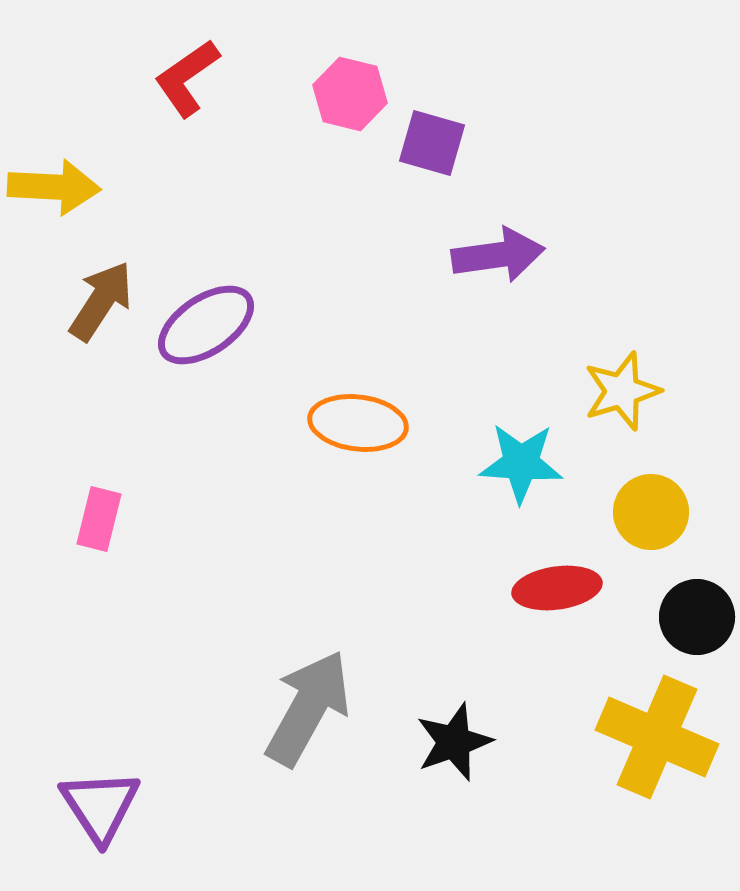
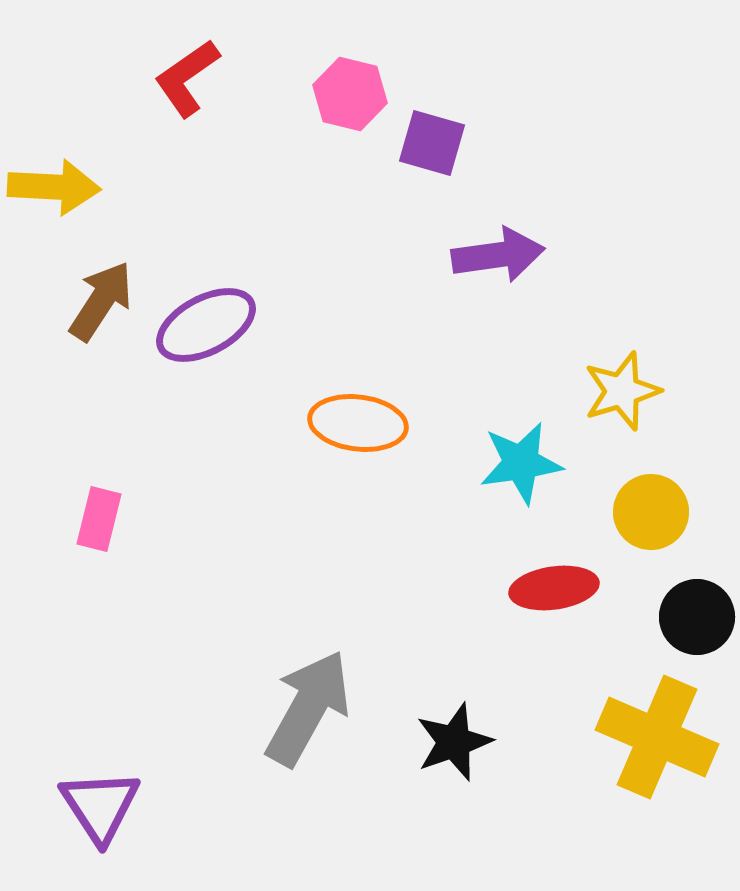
purple ellipse: rotated 6 degrees clockwise
cyan star: rotated 12 degrees counterclockwise
red ellipse: moved 3 px left
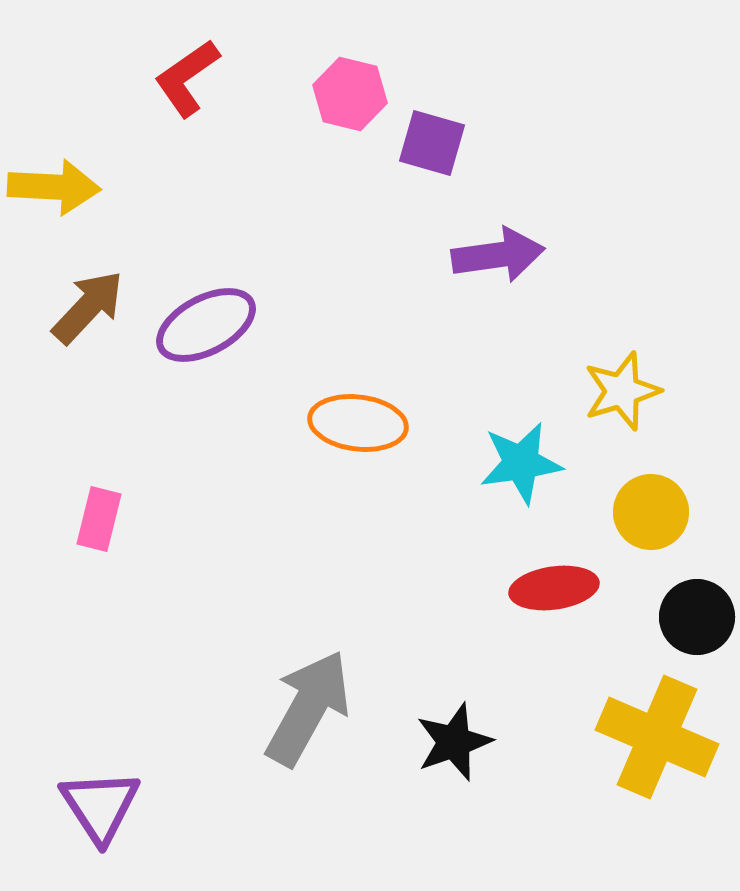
brown arrow: moved 13 px left, 6 px down; rotated 10 degrees clockwise
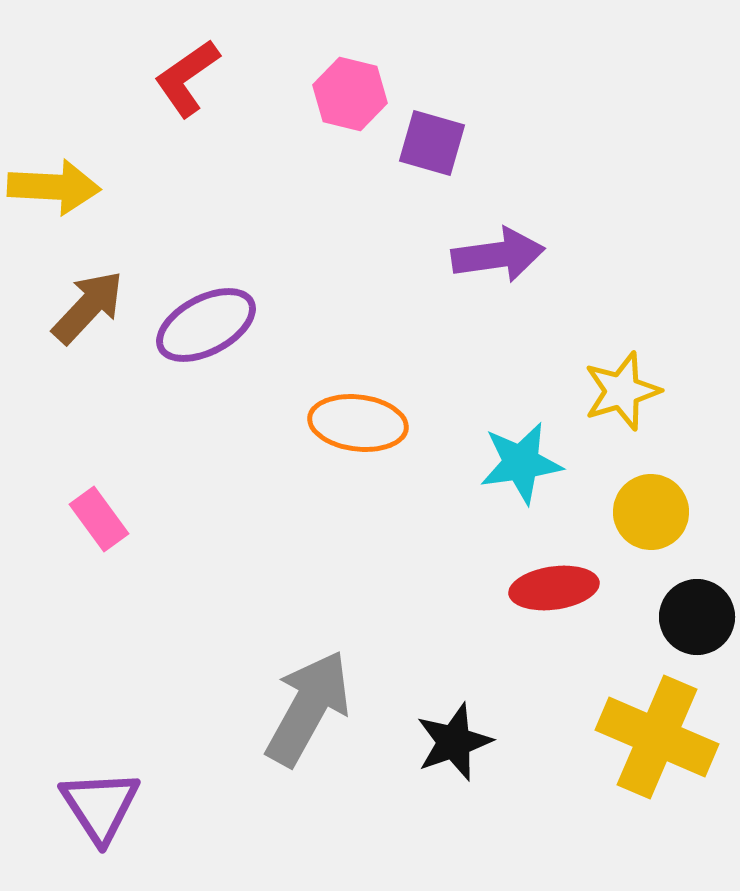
pink rectangle: rotated 50 degrees counterclockwise
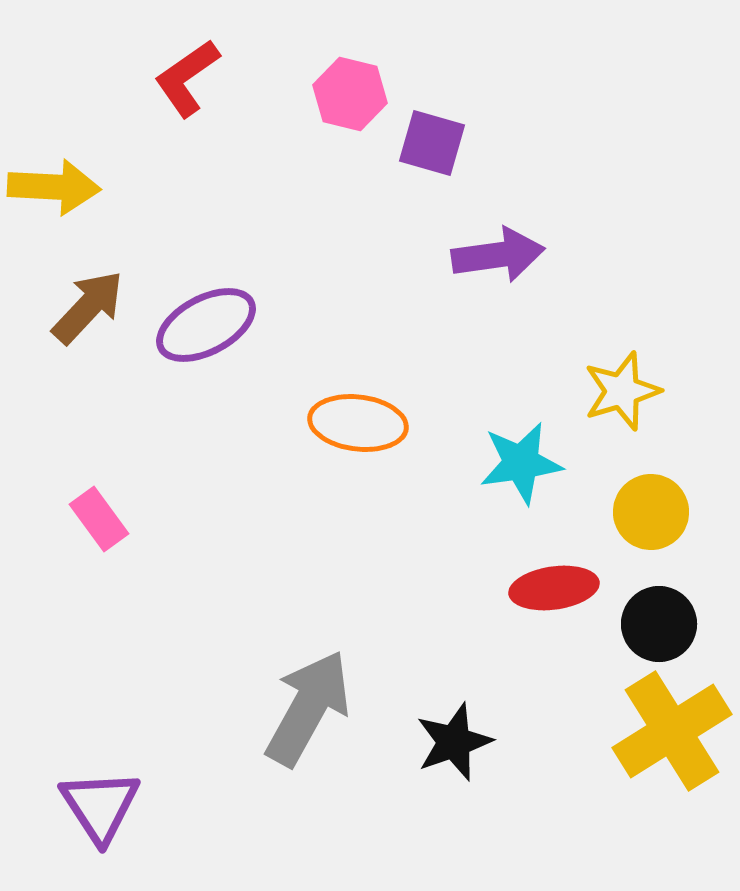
black circle: moved 38 px left, 7 px down
yellow cross: moved 15 px right, 6 px up; rotated 35 degrees clockwise
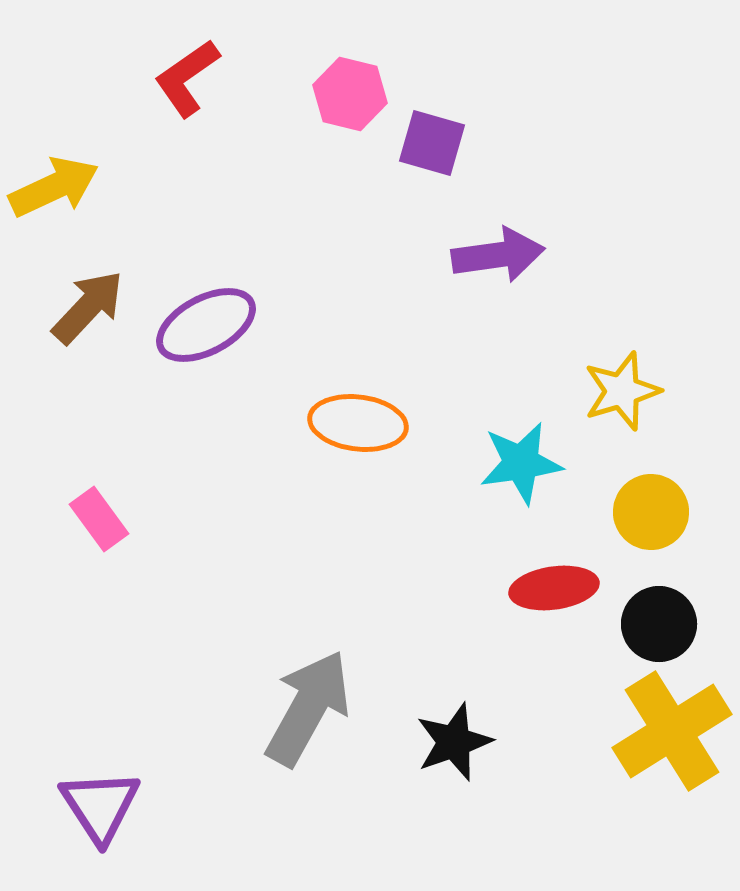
yellow arrow: rotated 28 degrees counterclockwise
